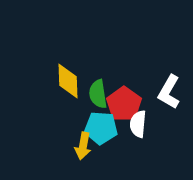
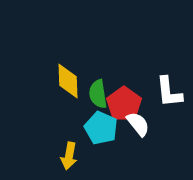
white L-shape: rotated 36 degrees counterclockwise
white semicircle: rotated 136 degrees clockwise
cyan pentagon: rotated 20 degrees clockwise
yellow arrow: moved 14 px left, 10 px down
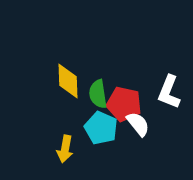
white L-shape: rotated 28 degrees clockwise
red pentagon: rotated 24 degrees counterclockwise
yellow arrow: moved 4 px left, 7 px up
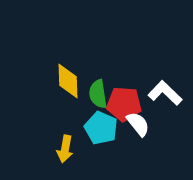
white L-shape: moved 4 px left, 1 px down; rotated 112 degrees clockwise
red pentagon: rotated 8 degrees counterclockwise
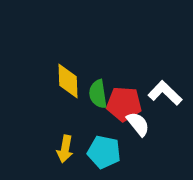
cyan pentagon: moved 3 px right, 24 px down; rotated 12 degrees counterclockwise
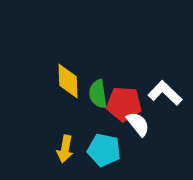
cyan pentagon: moved 2 px up
